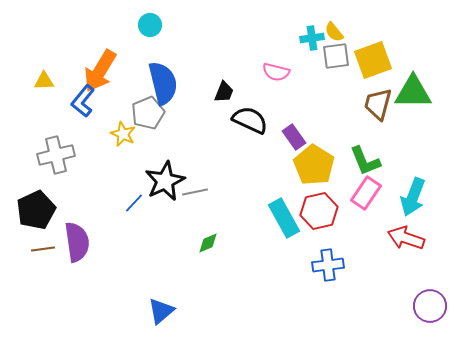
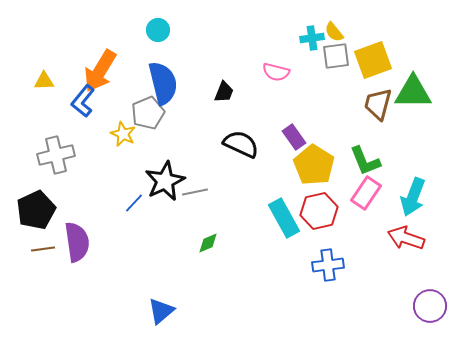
cyan circle: moved 8 px right, 5 px down
black semicircle: moved 9 px left, 24 px down
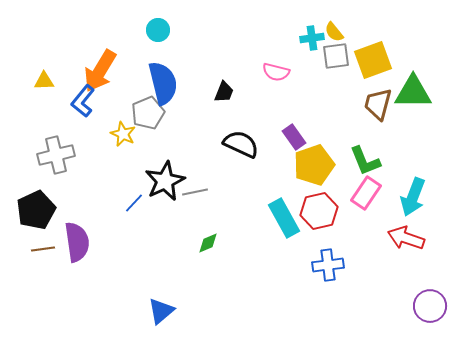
yellow pentagon: rotated 21 degrees clockwise
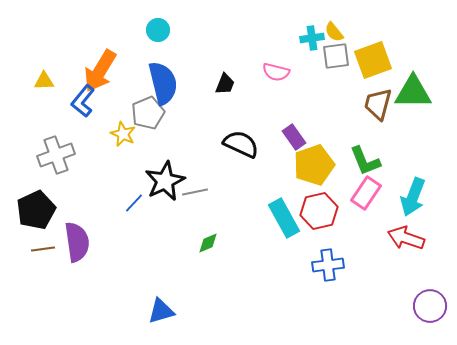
black trapezoid: moved 1 px right, 8 px up
gray cross: rotated 6 degrees counterclockwise
blue triangle: rotated 24 degrees clockwise
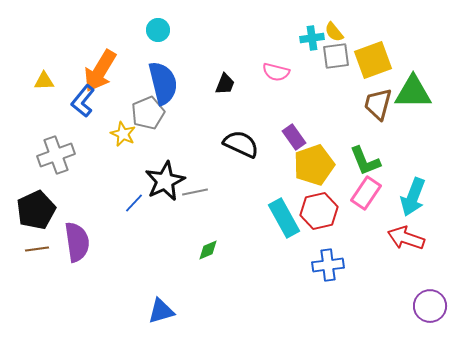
green diamond: moved 7 px down
brown line: moved 6 px left
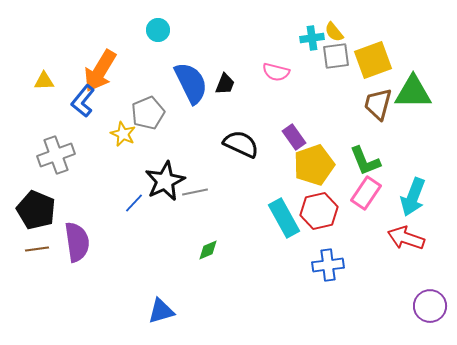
blue semicircle: moved 28 px right; rotated 12 degrees counterclockwise
black pentagon: rotated 24 degrees counterclockwise
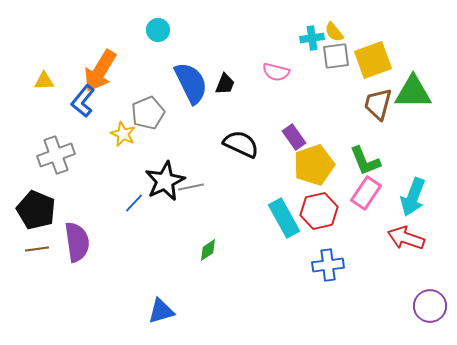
gray line: moved 4 px left, 5 px up
green diamond: rotated 10 degrees counterclockwise
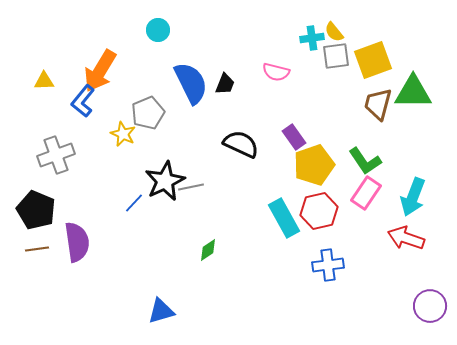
green L-shape: rotated 12 degrees counterclockwise
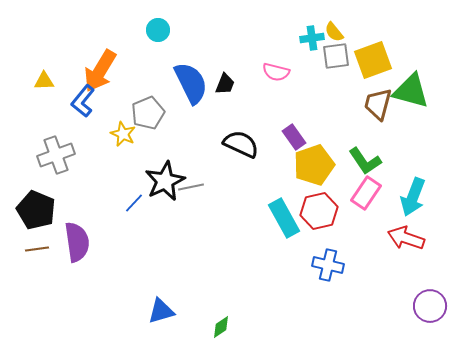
green triangle: moved 2 px left, 1 px up; rotated 15 degrees clockwise
green diamond: moved 13 px right, 77 px down
blue cross: rotated 20 degrees clockwise
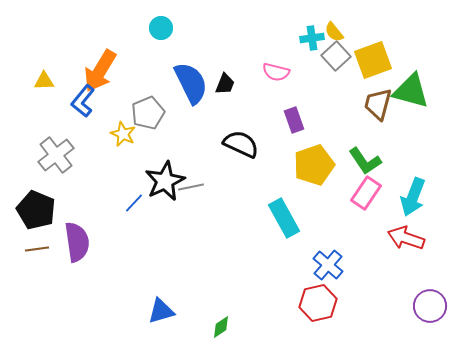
cyan circle: moved 3 px right, 2 px up
gray square: rotated 36 degrees counterclockwise
purple rectangle: moved 17 px up; rotated 15 degrees clockwise
gray cross: rotated 18 degrees counterclockwise
red hexagon: moved 1 px left, 92 px down
blue cross: rotated 28 degrees clockwise
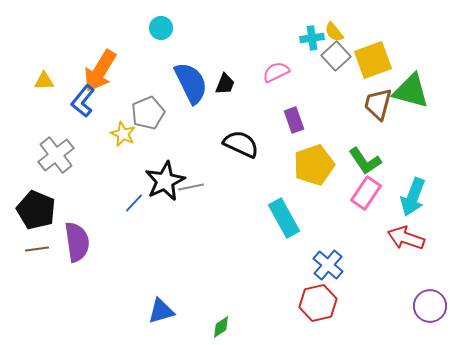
pink semicircle: rotated 140 degrees clockwise
